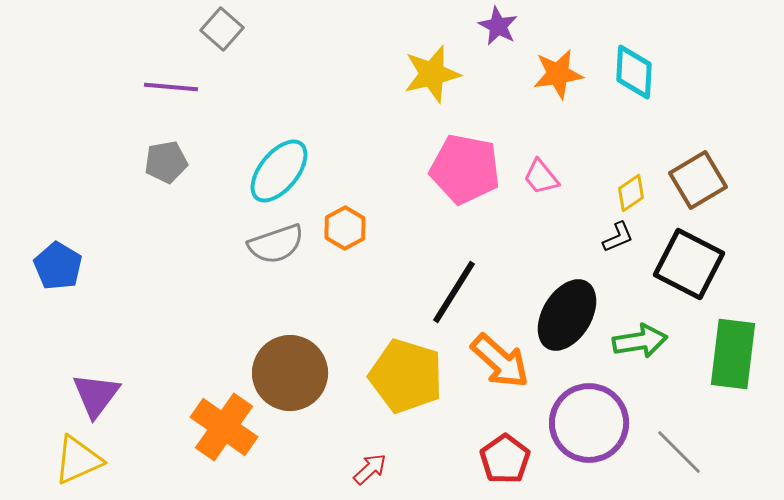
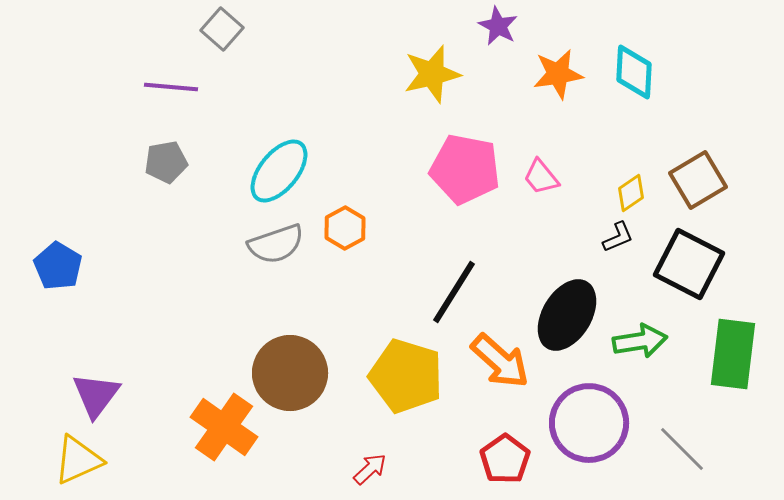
gray line: moved 3 px right, 3 px up
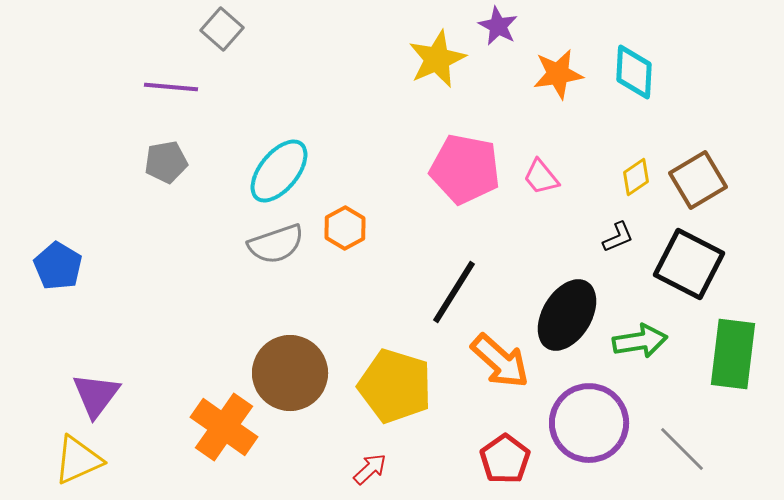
yellow star: moved 5 px right, 15 px up; rotated 10 degrees counterclockwise
yellow diamond: moved 5 px right, 16 px up
yellow pentagon: moved 11 px left, 10 px down
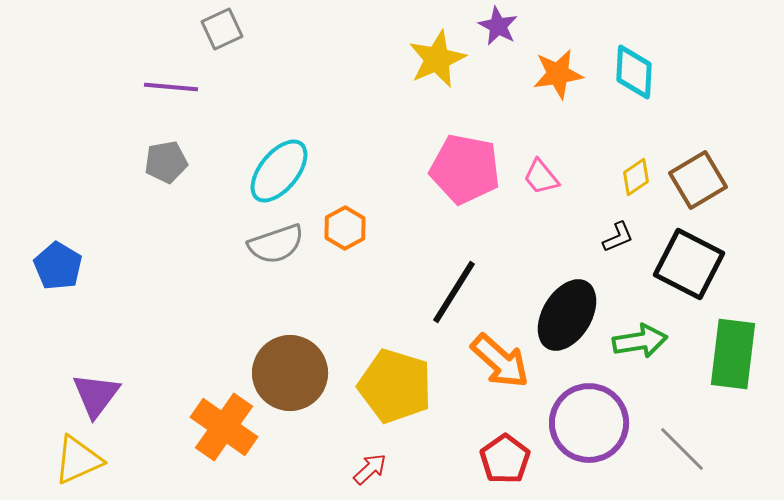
gray square: rotated 24 degrees clockwise
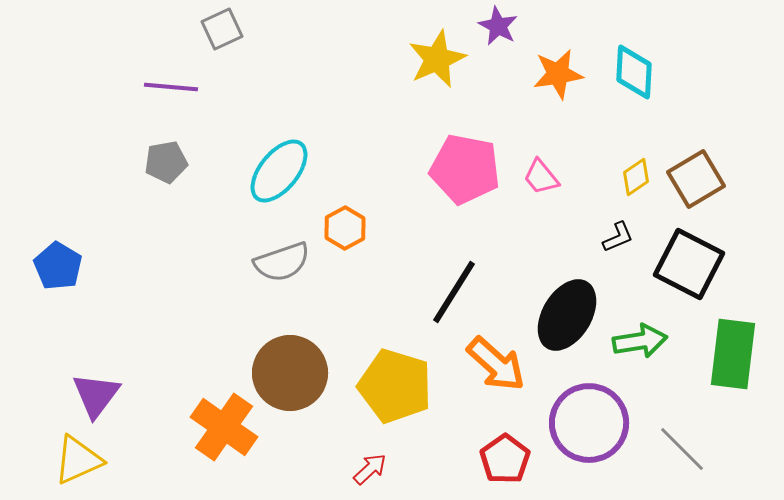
brown square: moved 2 px left, 1 px up
gray semicircle: moved 6 px right, 18 px down
orange arrow: moved 4 px left, 3 px down
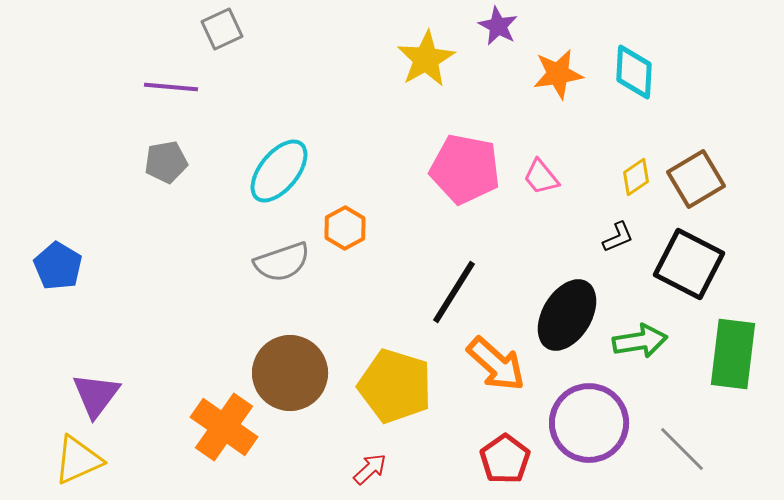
yellow star: moved 11 px left; rotated 6 degrees counterclockwise
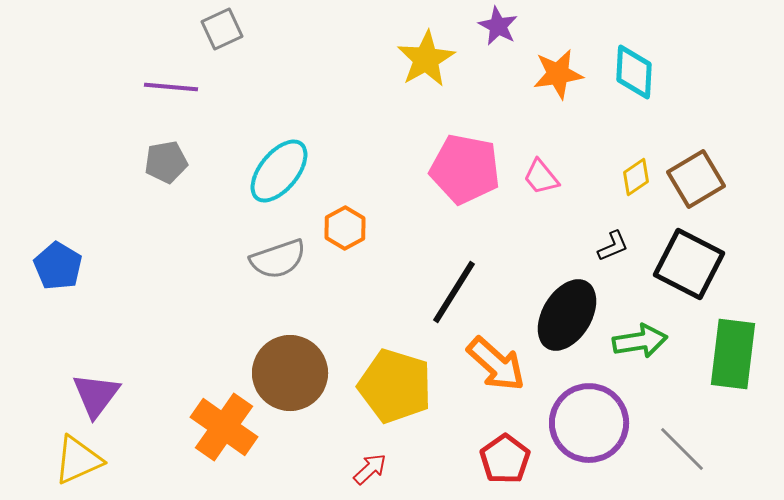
black L-shape: moved 5 px left, 9 px down
gray semicircle: moved 4 px left, 3 px up
